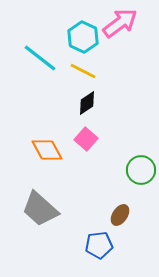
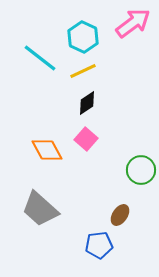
pink arrow: moved 13 px right
yellow line: rotated 52 degrees counterclockwise
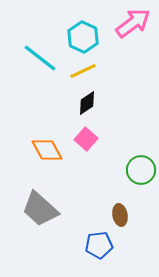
brown ellipse: rotated 45 degrees counterclockwise
